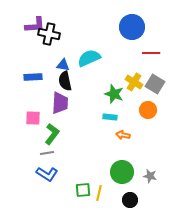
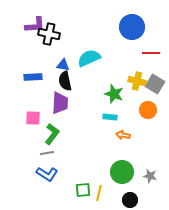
yellow cross: moved 3 px right, 1 px up; rotated 18 degrees counterclockwise
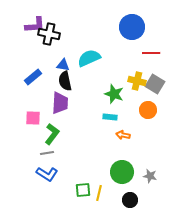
blue rectangle: rotated 36 degrees counterclockwise
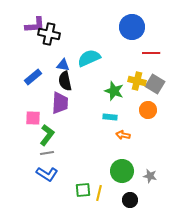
green star: moved 3 px up
green L-shape: moved 5 px left, 1 px down
green circle: moved 1 px up
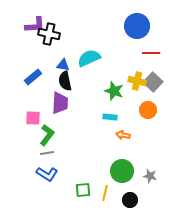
blue circle: moved 5 px right, 1 px up
gray square: moved 2 px left, 2 px up; rotated 12 degrees clockwise
yellow line: moved 6 px right
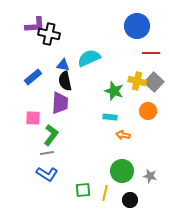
gray square: moved 1 px right
orange circle: moved 1 px down
green L-shape: moved 4 px right
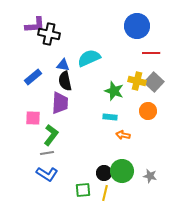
black circle: moved 26 px left, 27 px up
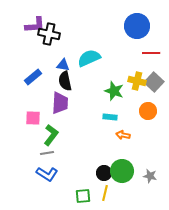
green square: moved 6 px down
